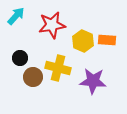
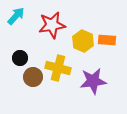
purple star: rotated 12 degrees counterclockwise
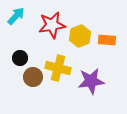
yellow hexagon: moved 3 px left, 5 px up; rotated 15 degrees clockwise
purple star: moved 2 px left
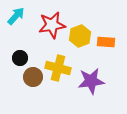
orange rectangle: moved 1 px left, 2 px down
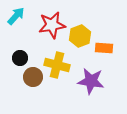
orange rectangle: moved 2 px left, 6 px down
yellow cross: moved 1 px left, 3 px up
purple star: rotated 16 degrees clockwise
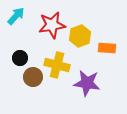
orange rectangle: moved 3 px right
purple star: moved 4 px left, 2 px down
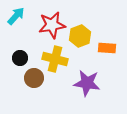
yellow cross: moved 2 px left, 6 px up
brown circle: moved 1 px right, 1 px down
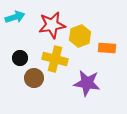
cyan arrow: moved 1 px left, 1 px down; rotated 30 degrees clockwise
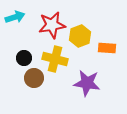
black circle: moved 4 px right
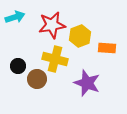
black circle: moved 6 px left, 8 px down
brown circle: moved 3 px right, 1 px down
purple star: rotated 12 degrees clockwise
